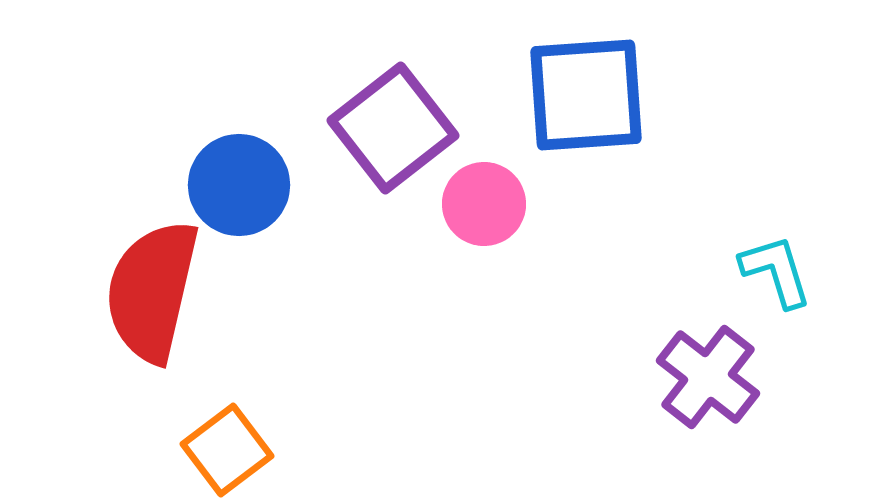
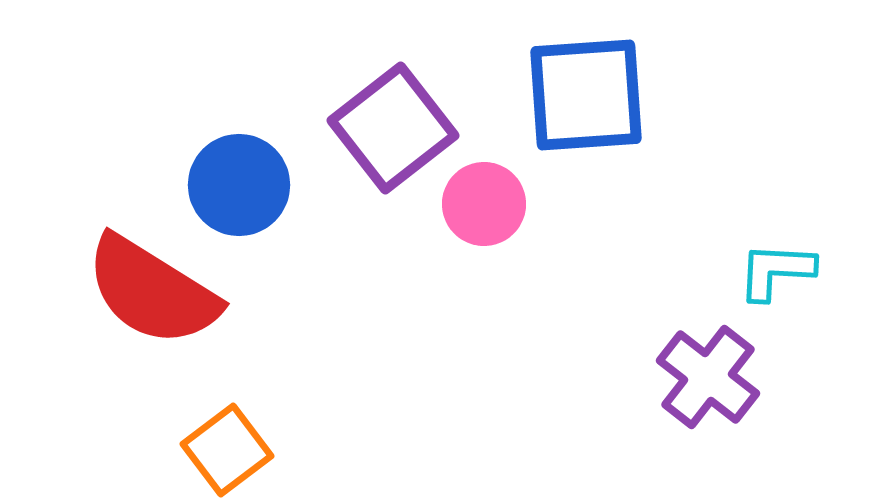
cyan L-shape: rotated 70 degrees counterclockwise
red semicircle: rotated 71 degrees counterclockwise
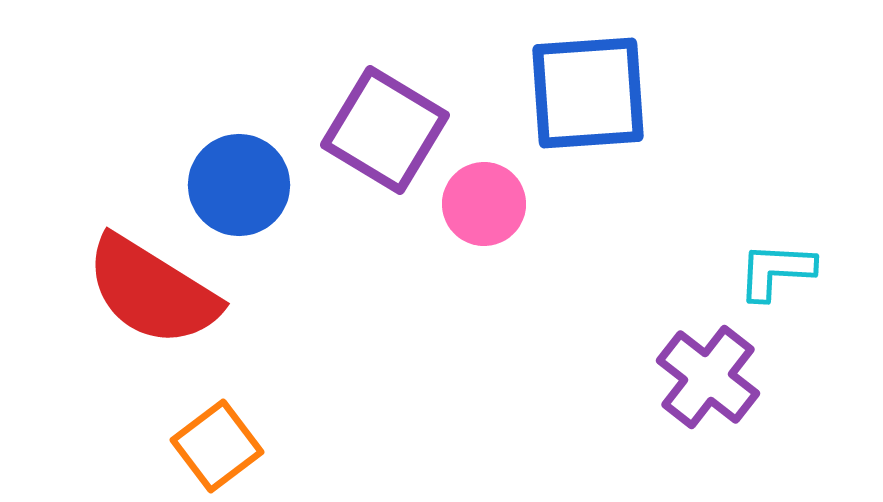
blue square: moved 2 px right, 2 px up
purple square: moved 8 px left, 2 px down; rotated 21 degrees counterclockwise
orange square: moved 10 px left, 4 px up
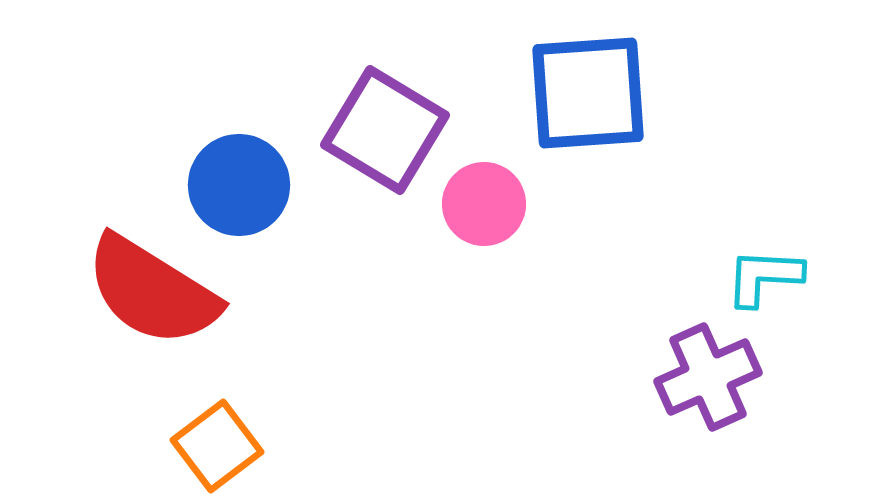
cyan L-shape: moved 12 px left, 6 px down
purple cross: rotated 28 degrees clockwise
